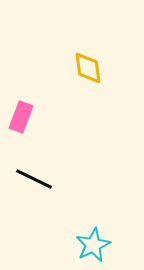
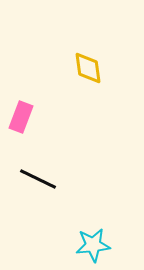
black line: moved 4 px right
cyan star: rotated 20 degrees clockwise
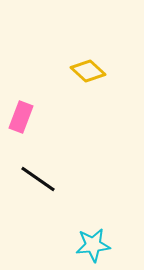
yellow diamond: moved 3 px down; rotated 40 degrees counterclockwise
black line: rotated 9 degrees clockwise
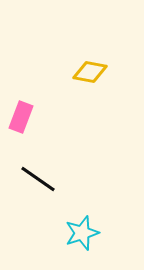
yellow diamond: moved 2 px right, 1 px down; rotated 32 degrees counterclockwise
cyan star: moved 11 px left, 12 px up; rotated 12 degrees counterclockwise
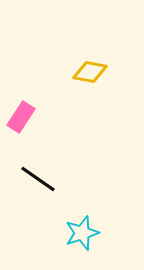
pink rectangle: rotated 12 degrees clockwise
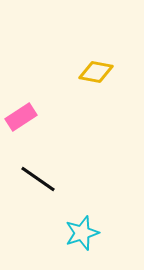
yellow diamond: moved 6 px right
pink rectangle: rotated 24 degrees clockwise
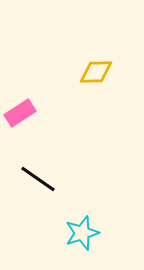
yellow diamond: rotated 12 degrees counterclockwise
pink rectangle: moved 1 px left, 4 px up
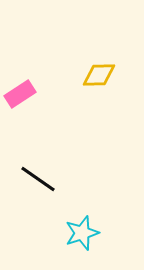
yellow diamond: moved 3 px right, 3 px down
pink rectangle: moved 19 px up
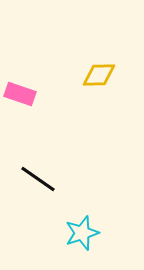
pink rectangle: rotated 52 degrees clockwise
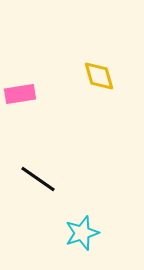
yellow diamond: moved 1 px down; rotated 76 degrees clockwise
pink rectangle: rotated 28 degrees counterclockwise
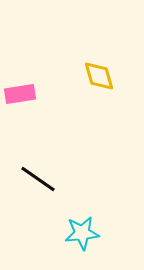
cyan star: rotated 12 degrees clockwise
